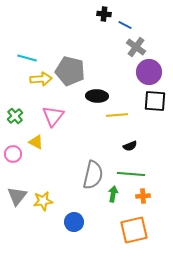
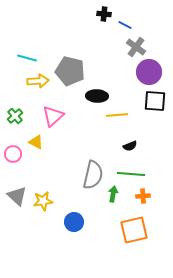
yellow arrow: moved 3 px left, 2 px down
pink triangle: rotated 10 degrees clockwise
gray triangle: rotated 25 degrees counterclockwise
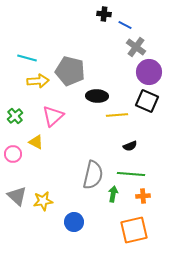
black square: moved 8 px left; rotated 20 degrees clockwise
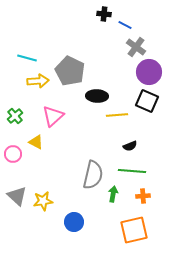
gray pentagon: rotated 12 degrees clockwise
green line: moved 1 px right, 3 px up
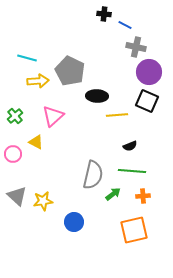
gray cross: rotated 24 degrees counterclockwise
green arrow: rotated 42 degrees clockwise
